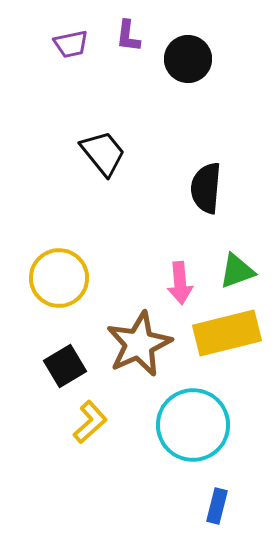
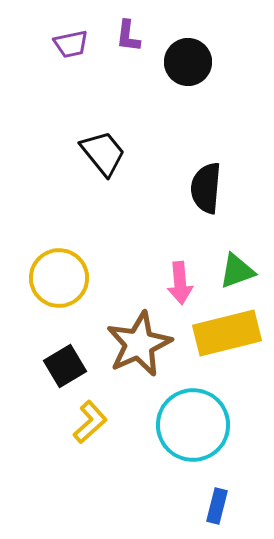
black circle: moved 3 px down
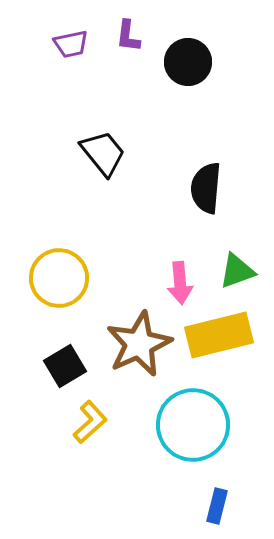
yellow rectangle: moved 8 px left, 2 px down
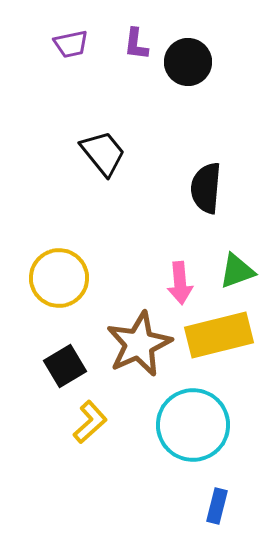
purple L-shape: moved 8 px right, 8 px down
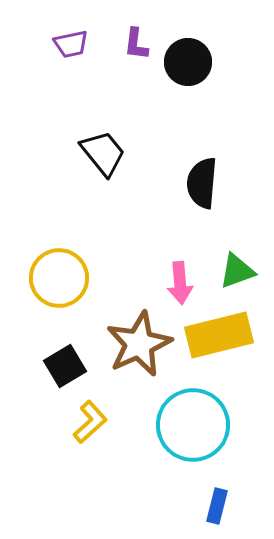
black semicircle: moved 4 px left, 5 px up
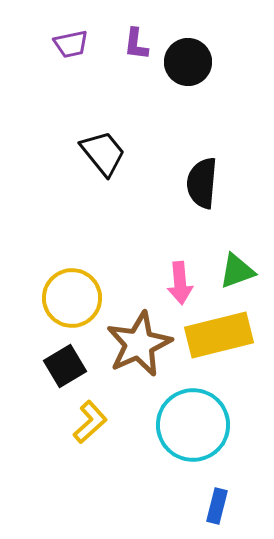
yellow circle: moved 13 px right, 20 px down
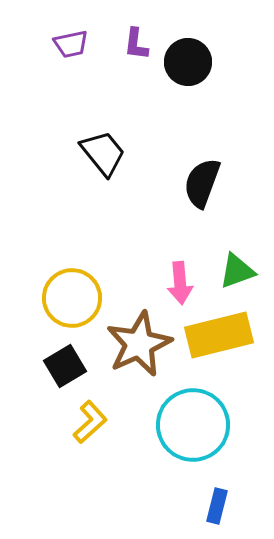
black semicircle: rotated 15 degrees clockwise
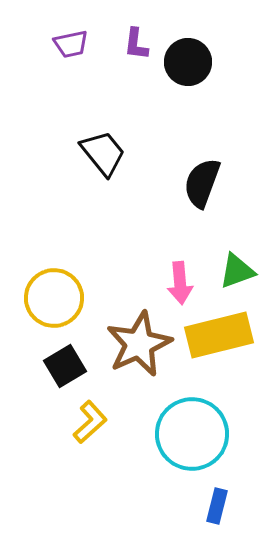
yellow circle: moved 18 px left
cyan circle: moved 1 px left, 9 px down
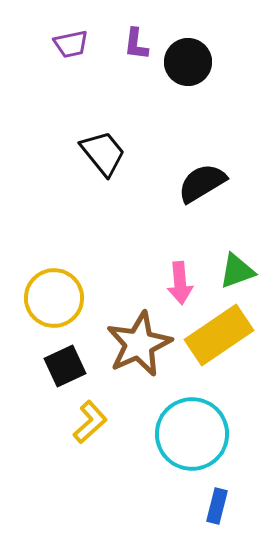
black semicircle: rotated 39 degrees clockwise
yellow rectangle: rotated 20 degrees counterclockwise
black square: rotated 6 degrees clockwise
